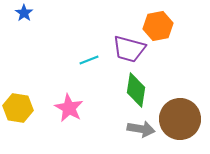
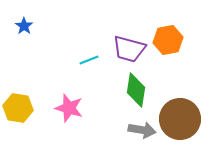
blue star: moved 13 px down
orange hexagon: moved 10 px right, 14 px down
pink star: rotated 12 degrees counterclockwise
gray arrow: moved 1 px right, 1 px down
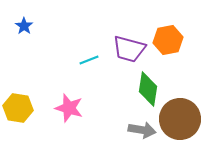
green diamond: moved 12 px right, 1 px up
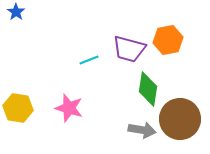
blue star: moved 8 px left, 14 px up
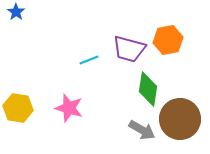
gray arrow: rotated 20 degrees clockwise
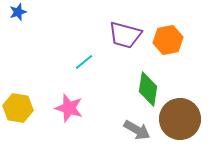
blue star: moved 2 px right; rotated 18 degrees clockwise
purple trapezoid: moved 4 px left, 14 px up
cyan line: moved 5 px left, 2 px down; rotated 18 degrees counterclockwise
gray arrow: moved 5 px left
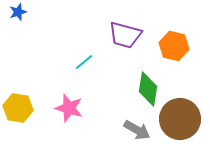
orange hexagon: moved 6 px right, 6 px down; rotated 24 degrees clockwise
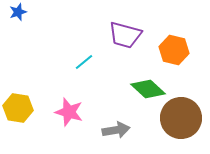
orange hexagon: moved 4 px down
green diamond: rotated 56 degrees counterclockwise
pink star: moved 4 px down
brown circle: moved 1 px right, 1 px up
gray arrow: moved 21 px left; rotated 40 degrees counterclockwise
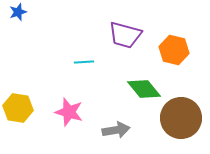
cyan line: rotated 36 degrees clockwise
green diamond: moved 4 px left; rotated 8 degrees clockwise
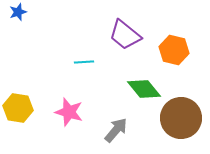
purple trapezoid: rotated 24 degrees clockwise
gray arrow: rotated 40 degrees counterclockwise
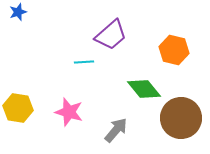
purple trapezoid: moved 14 px left; rotated 80 degrees counterclockwise
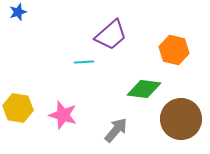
green diamond: rotated 44 degrees counterclockwise
pink star: moved 6 px left, 3 px down
brown circle: moved 1 px down
